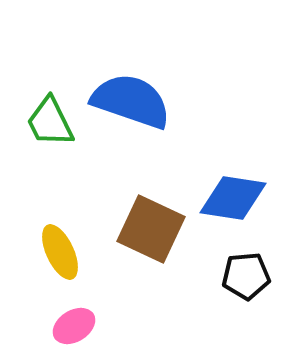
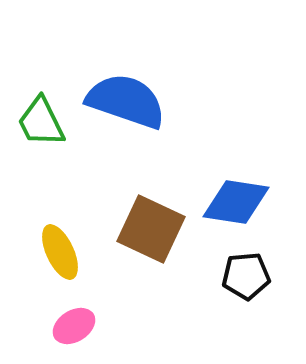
blue semicircle: moved 5 px left
green trapezoid: moved 9 px left
blue diamond: moved 3 px right, 4 px down
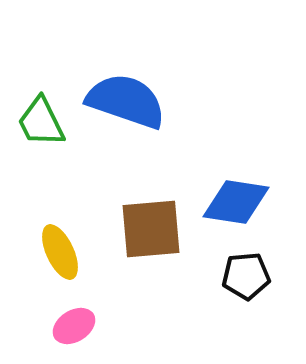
brown square: rotated 30 degrees counterclockwise
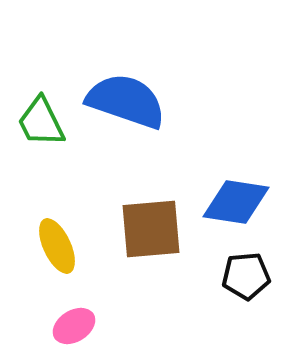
yellow ellipse: moved 3 px left, 6 px up
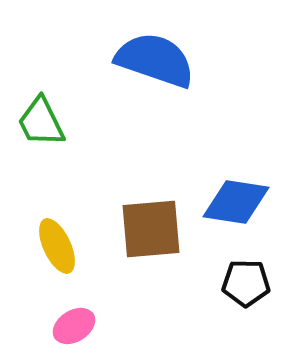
blue semicircle: moved 29 px right, 41 px up
black pentagon: moved 7 px down; rotated 6 degrees clockwise
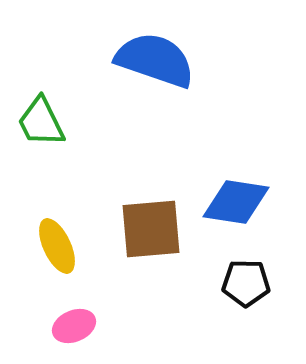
pink ellipse: rotated 9 degrees clockwise
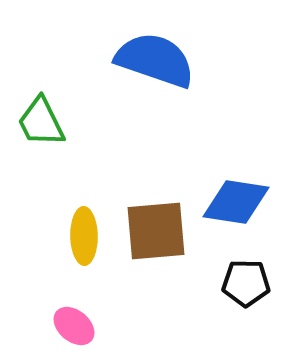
brown square: moved 5 px right, 2 px down
yellow ellipse: moved 27 px right, 10 px up; rotated 24 degrees clockwise
pink ellipse: rotated 63 degrees clockwise
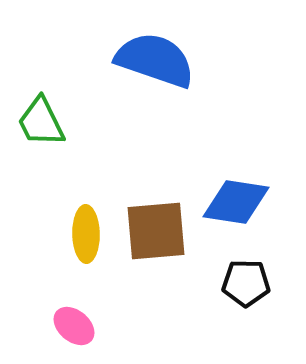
yellow ellipse: moved 2 px right, 2 px up
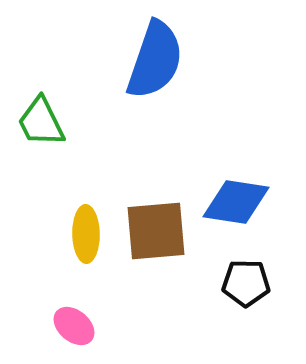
blue semicircle: rotated 90 degrees clockwise
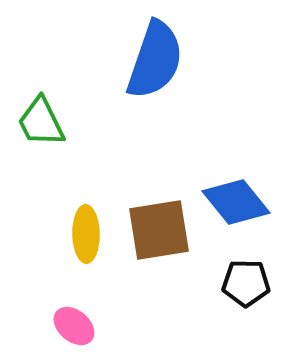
blue diamond: rotated 42 degrees clockwise
brown square: moved 3 px right, 1 px up; rotated 4 degrees counterclockwise
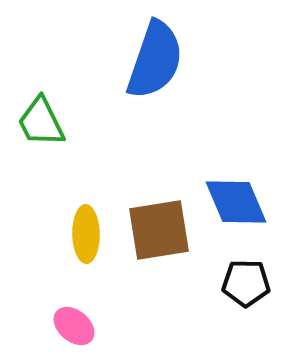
blue diamond: rotated 16 degrees clockwise
